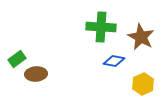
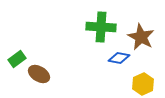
blue diamond: moved 5 px right, 3 px up
brown ellipse: moved 3 px right; rotated 35 degrees clockwise
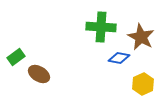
green rectangle: moved 1 px left, 2 px up
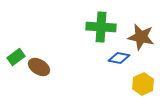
brown star: rotated 16 degrees counterclockwise
brown ellipse: moved 7 px up
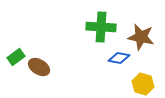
yellow hexagon: rotated 20 degrees counterclockwise
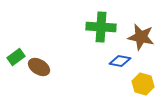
blue diamond: moved 1 px right, 3 px down
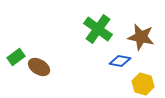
green cross: moved 3 px left, 2 px down; rotated 32 degrees clockwise
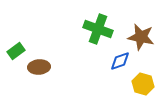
green cross: rotated 16 degrees counterclockwise
green rectangle: moved 6 px up
blue diamond: rotated 30 degrees counterclockwise
brown ellipse: rotated 35 degrees counterclockwise
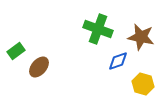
blue diamond: moved 2 px left
brown ellipse: rotated 45 degrees counterclockwise
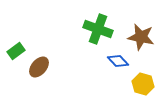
blue diamond: rotated 65 degrees clockwise
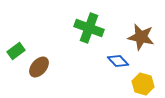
green cross: moved 9 px left, 1 px up
